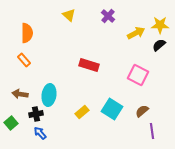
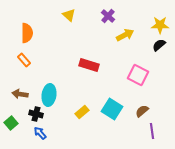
yellow arrow: moved 11 px left, 2 px down
black cross: rotated 24 degrees clockwise
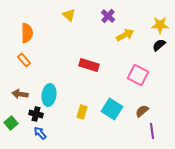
yellow rectangle: rotated 32 degrees counterclockwise
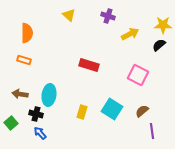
purple cross: rotated 24 degrees counterclockwise
yellow star: moved 3 px right
yellow arrow: moved 5 px right, 1 px up
orange rectangle: rotated 32 degrees counterclockwise
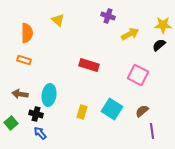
yellow triangle: moved 11 px left, 5 px down
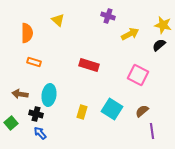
yellow star: rotated 12 degrees clockwise
orange rectangle: moved 10 px right, 2 px down
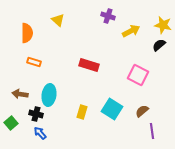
yellow arrow: moved 1 px right, 3 px up
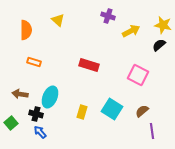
orange semicircle: moved 1 px left, 3 px up
cyan ellipse: moved 1 px right, 2 px down; rotated 15 degrees clockwise
blue arrow: moved 1 px up
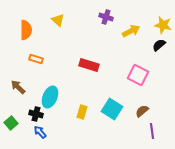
purple cross: moved 2 px left, 1 px down
orange rectangle: moved 2 px right, 3 px up
brown arrow: moved 2 px left, 7 px up; rotated 35 degrees clockwise
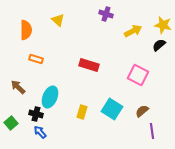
purple cross: moved 3 px up
yellow arrow: moved 2 px right
